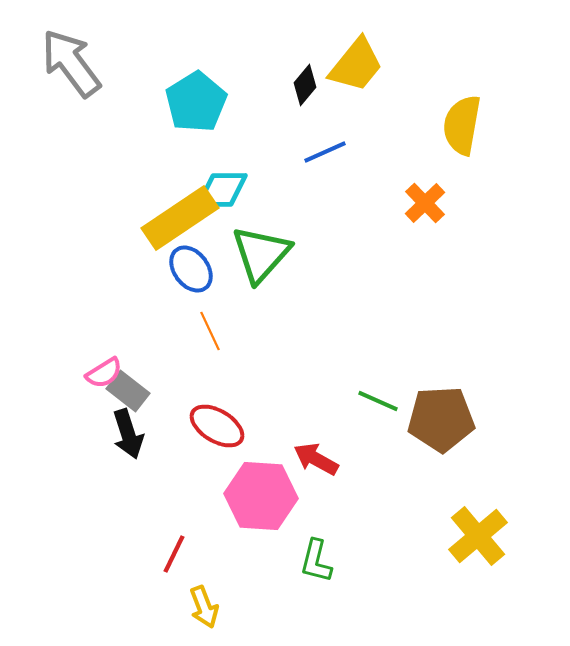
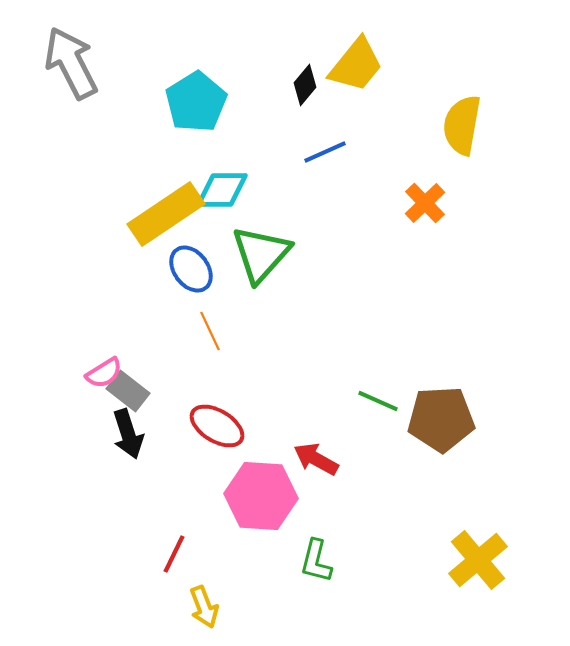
gray arrow: rotated 10 degrees clockwise
yellow rectangle: moved 14 px left, 4 px up
yellow cross: moved 24 px down
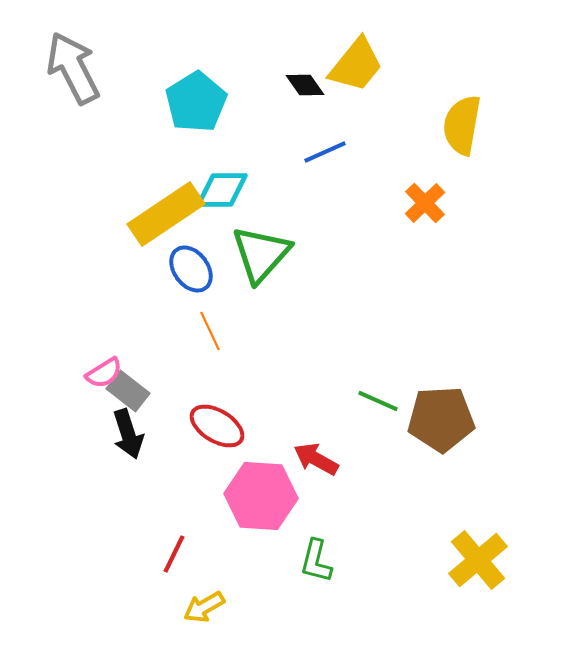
gray arrow: moved 2 px right, 5 px down
black diamond: rotated 75 degrees counterclockwise
yellow arrow: rotated 81 degrees clockwise
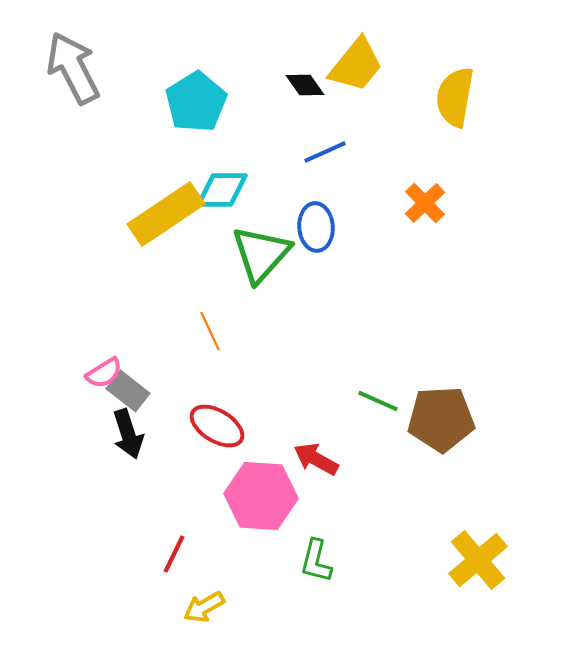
yellow semicircle: moved 7 px left, 28 px up
blue ellipse: moved 125 px right, 42 px up; rotated 33 degrees clockwise
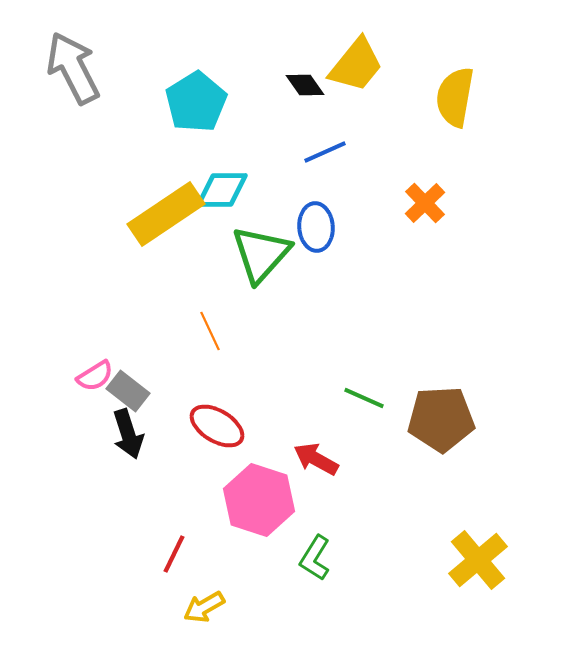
pink semicircle: moved 9 px left, 3 px down
green line: moved 14 px left, 3 px up
pink hexagon: moved 2 px left, 4 px down; rotated 14 degrees clockwise
green L-shape: moved 1 px left, 3 px up; rotated 18 degrees clockwise
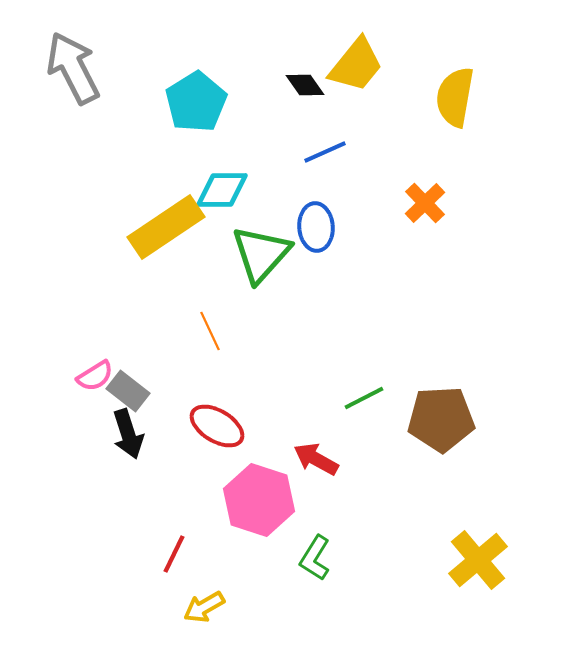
yellow rectangle: moved 13 px down
green line: rotated 51 degrees counterclockwise
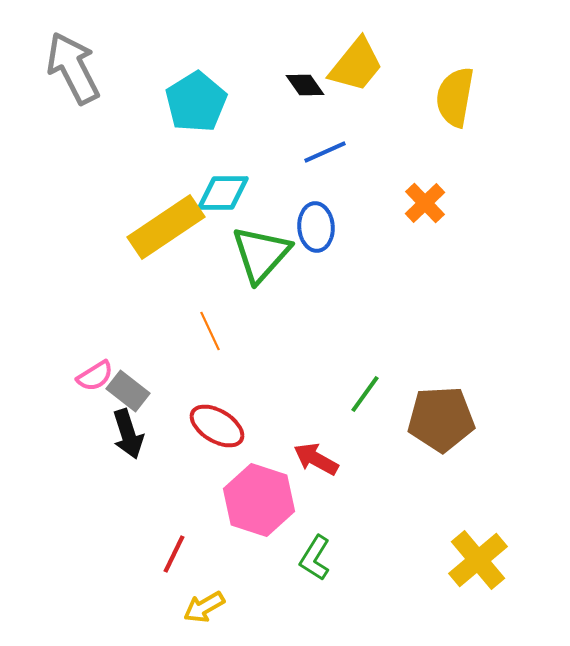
cyan diamond: moved 1 px right, 3 px down
green line: moved 1 px right, 4 px up; rotated 27 degrees counterclockwise
